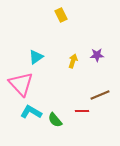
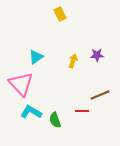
yellow rectangle: moved 1 px left, 1 px up
green semicircle: rotated 21 degrees clockwise
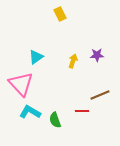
cyan L-shape: moved 1 px left
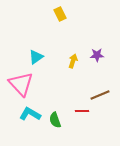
cyan L-shape: moved 2 px down
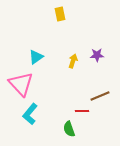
yellow rectangle: rotated 16 degrees clockwise
brown line: moved 1 px down
cyan L-shape: rotated 80 degrees counterclockwise
green semicircle: moved 14 px right, 9 px down
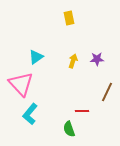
yellow rectangle: moved 9 px right, 4 px down
purple star: moved 4 px down
brown line: moved 7 px right, 4 px up; rotated 42 degrees counterclockwise
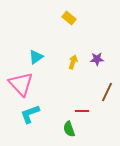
yellow rectangle: rotated 40 degrees counterclockwise
yellow arrow: moved 1 px down
cyan L-shape: rotated 30 degrees clockwise
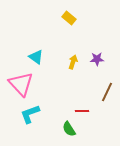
cyan triangle: rotated 49 degrees counterclockwise
green semicircle: rotated 14 degrees counterclockwise
